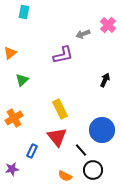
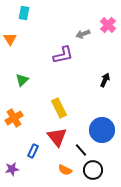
cyan rectangle: moved 1 px down
orange triangle: moved 14 px up; rotated 24 degrees counterclockwise
yellow rectangle: moved 1 px left, 1 px up
blue rectangle: moved 1 px right
orange semicircle: moved 6 px up
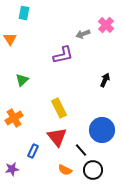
pink cross: moved 2 px left
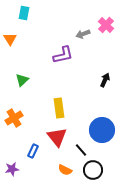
yellow rectangle: rotated 18 degrees clockwise
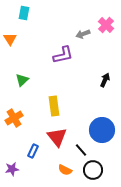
yellow rectangle: moved 5 px left, 2 px up
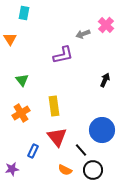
green triangle: rotated 24 degrees counterclockwise
orange cross: moved 7 px right, 5 px up
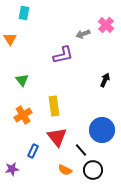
orange cross: moved 2 px right, 2 px down
